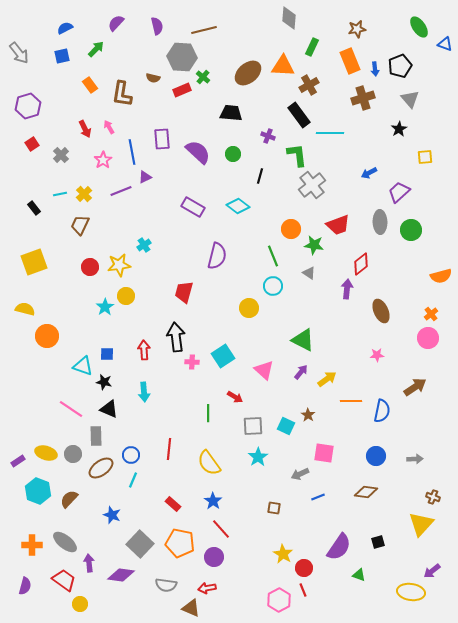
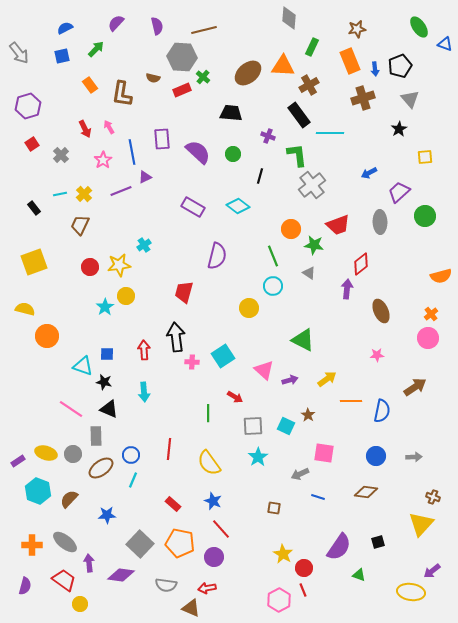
green circle at (411, 230): moved 14 px right, 14 px up
purple arrow at (301, 372): moved 11 px left, 8 px down; rotated 35 degrees clockwise
gray arrow at (415, 459): moved 1 px left, 2 px up
blue line at (318, 497): rotated 40 degrees clockwise
blue star at (213, 501): rotated 12 degrees counterclockwise
blue star at (112, 515): moved 5 px left; rotated 24 degrees counterclockwise
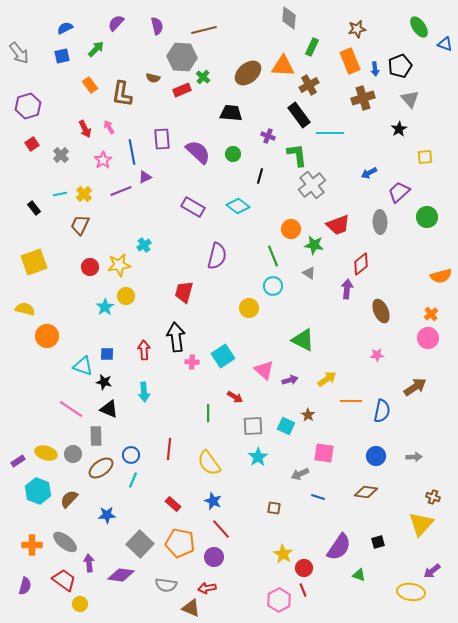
green circle at (425, 216): moved 2 px right, 1 px down
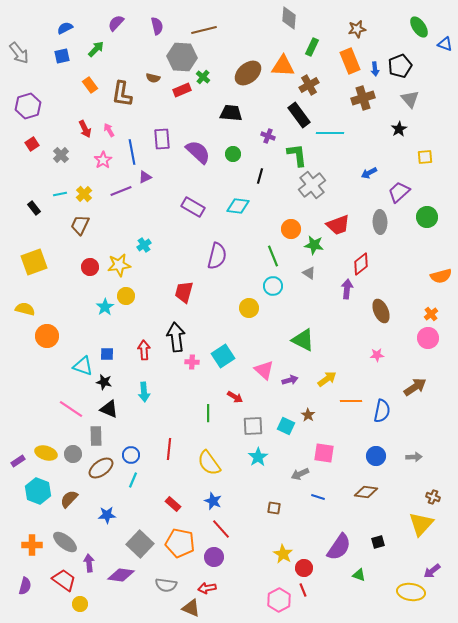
pink arrow at (109, 127): moved 3 px down
cyan diamond at (238, 206): rotated 30 degrees counterclockwise
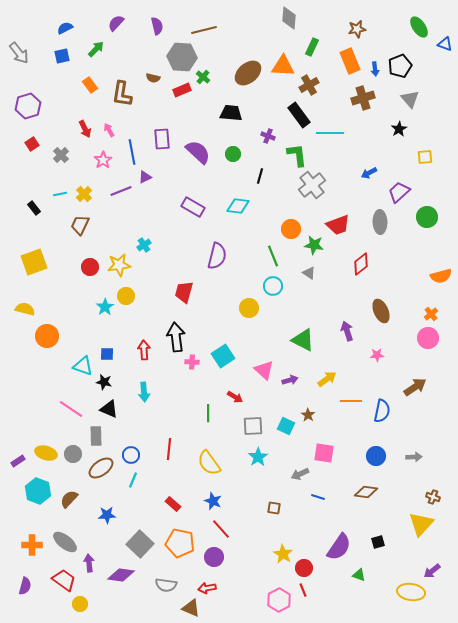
purple arrow at (347, 289): moved 42 px down; rotated 24 degrees counterclockwise
